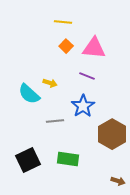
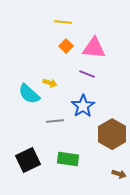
purple line: moved 2 px up
brown arrow: moved 1 px right, 7 px up
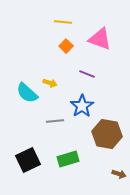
pink triangle: moved 6 px right, 9 px up; rotated 15 degrees clockwise
cyan semicircle: moved 2 px left, 1 px up
blue star: moved 1 px left
brown hexagon: moved 5 px left; rotated 20 degrees counterclockwise
green rectangle: rotated 25 degrees counterclockwise
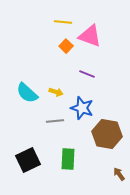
pink triangle: moved 10 px left, 3 px up
yellow arrow: moved 6 px right, 9 px down
blue star: moved 2 px down; rotated 20 degrees counterclockwise
green rectangle: rotated 70 degrees counterclockwise
brown arrow: rotated 144 degrees counterclockwise
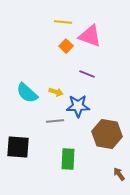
blue star: moved 4 px left, 2 px up; rotated 20 degrees counterclockwise
black square: moved 10 px left, 13 px up; rotated 30 degrees clockwise
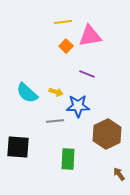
yellow line: rotated 12 degrees counterclockwise
pink triangle: rotated 30 degrees counterclockwise
brown hexagon: rotated 24 degrees clockwise
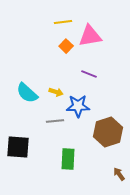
purple line: moved 2 px right
brown hexagon: moved 1 px right, 2 px up; rotated 8 degrees clockwise
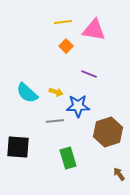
pink triangle: moved 4 px right, 6 px up; rotated 20 degrees clockwise
green rectangle: moved 1 px up; rotated 20 degrees counterclockwise
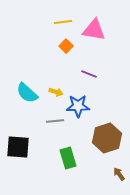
brown hexagon: moved 1 px left, 6 px down
